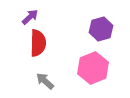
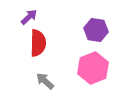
purple arrow: moved 1 px left
purple hexagon: moved 5 px left, 1 px down; rotated 25 degrees clockwise
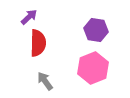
gray arrow: rotated 12 degrees clockwise
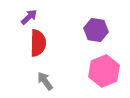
pink hexagon: moved 11 px right, 3 px down
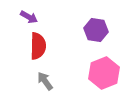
purple arrow: rotated 72 degrees clockwise
red semicircle: moved 3 px down
pink hexagon: moved 2 px down
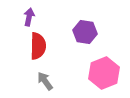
purple arrow: rotated 108 degrees counterclockwise
purple hexagon: moved 11 px left, 2 px down
